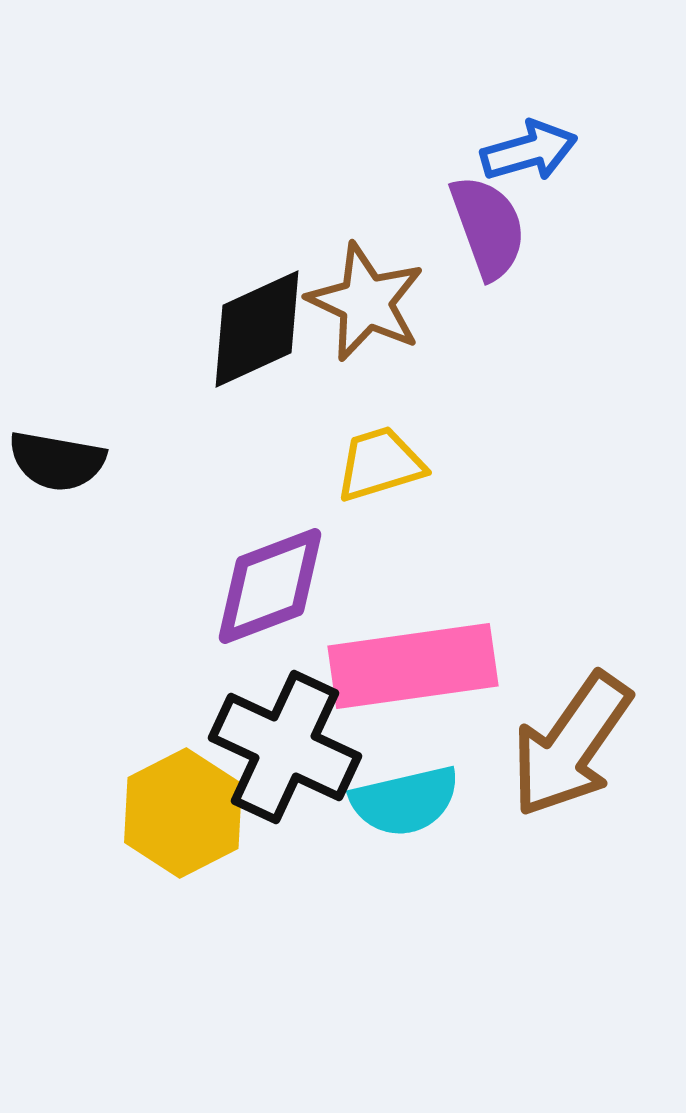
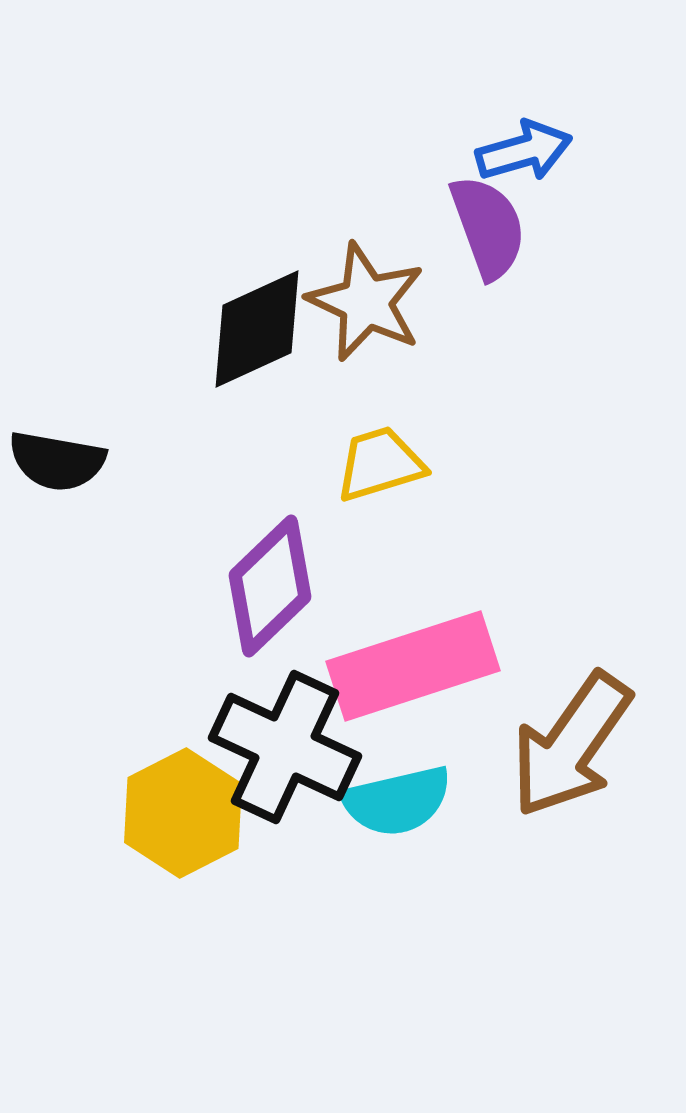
blue arrow: moved 5 px left
purple diamond: rotated 23 degrees counterclockwise
pink rectangle: rotated 10 degrees counterclockwise
cyan semicircle: moved 8 px left
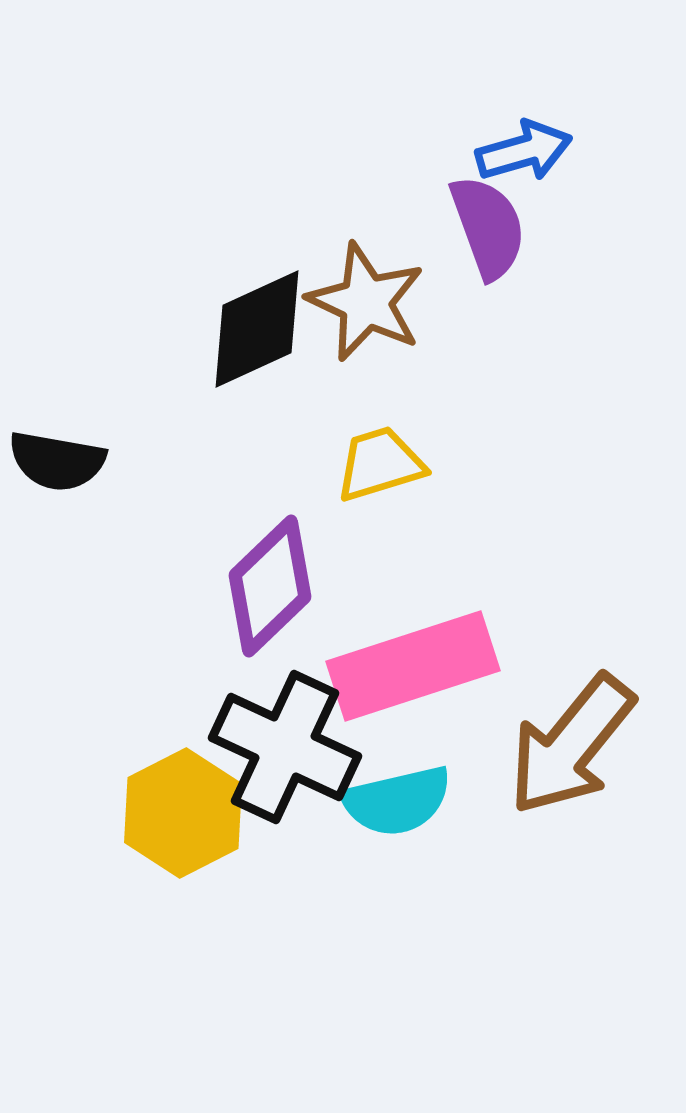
brown arrow: rotated 4 degrees clockwise
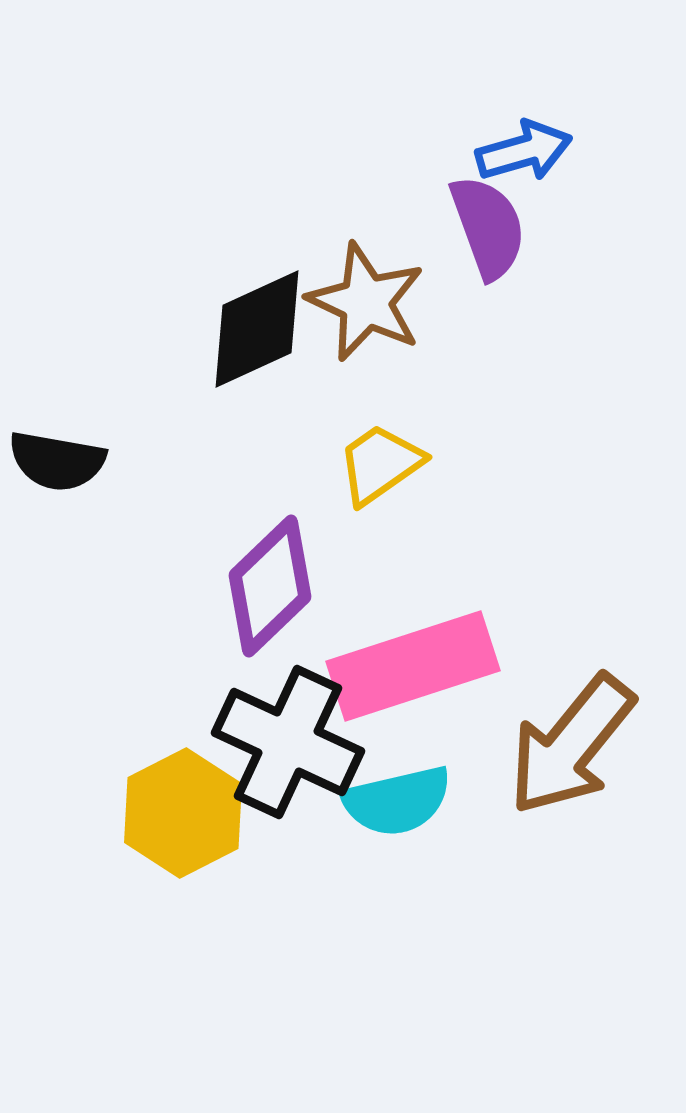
yellow trapezoid: rotated 18 degrees counterclockwise
black cross: moved 3 px right, 5 px up
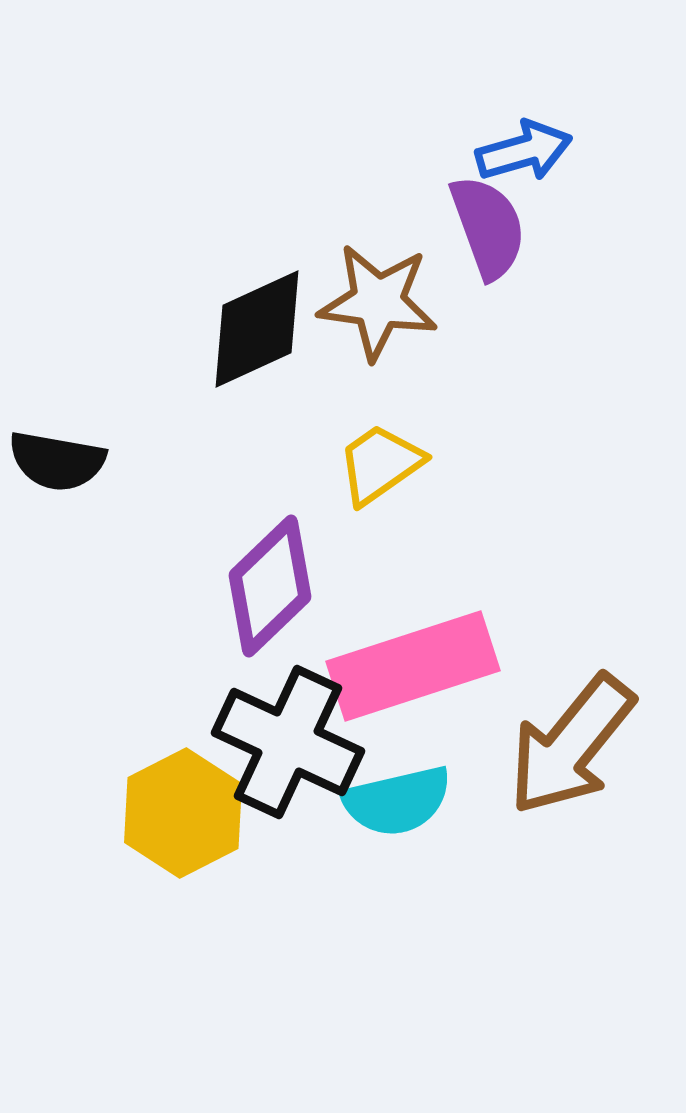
brown star: moved 12 px right; rotated 17 degrees counterclockwise
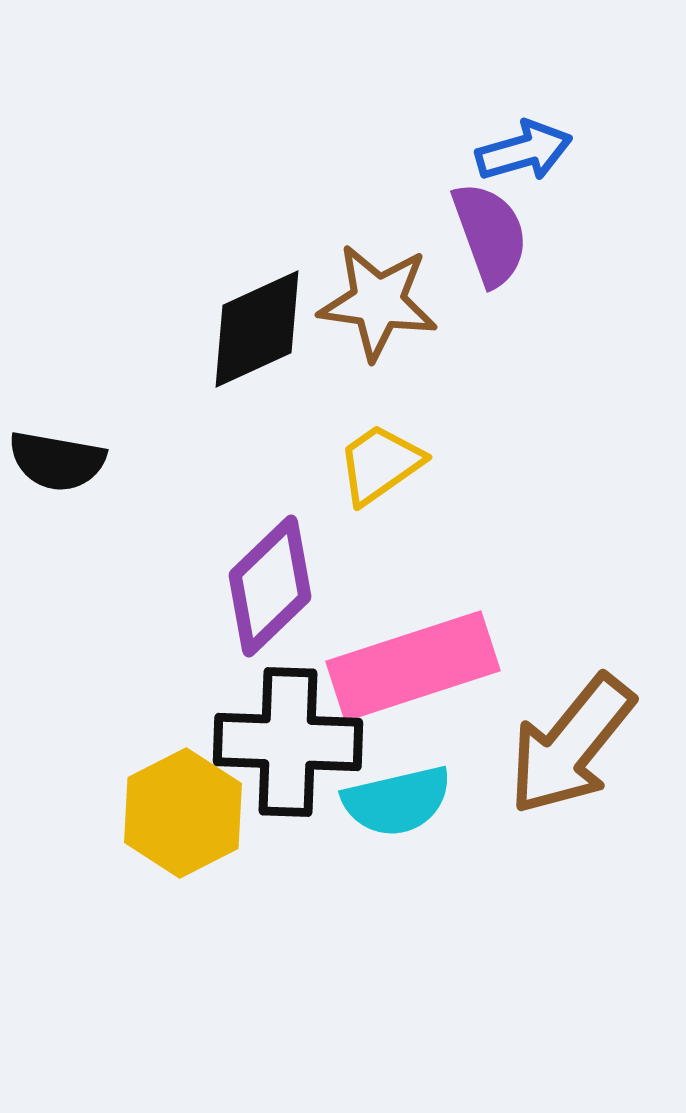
purple semicircle: moved 2 px right, 7 px down
black cross: rotated 23 degrees counterclockwise
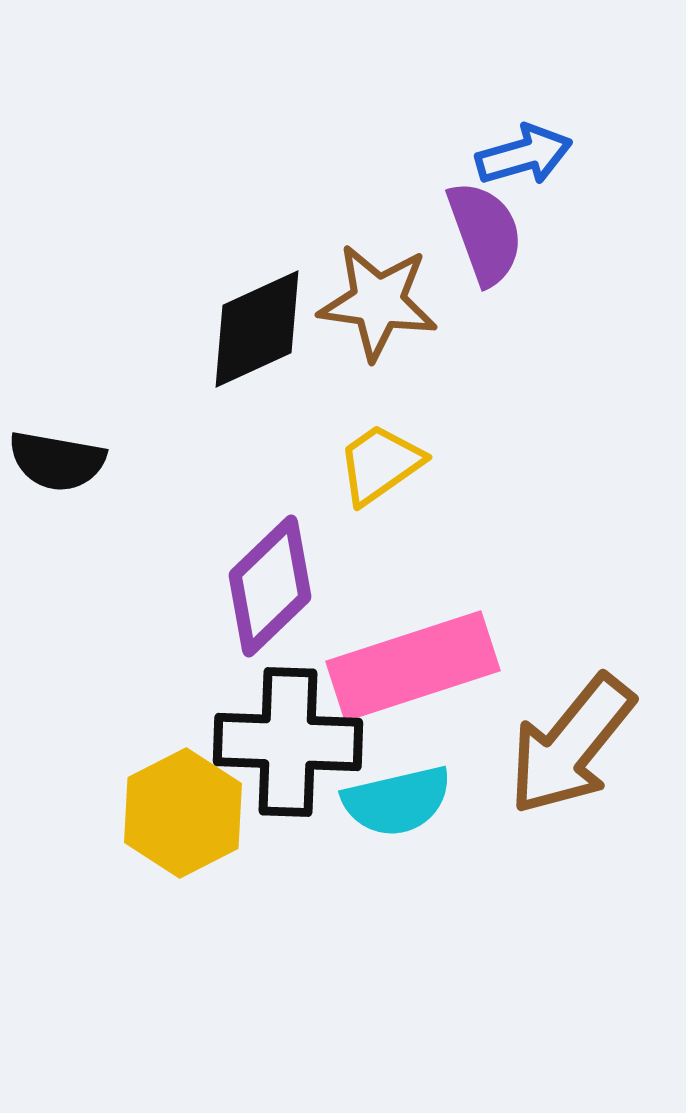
blue arrow: moved 4 px down
purple semicircle: moved 5 px left, 1 px up
